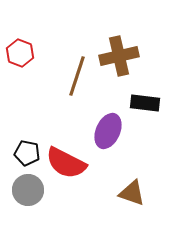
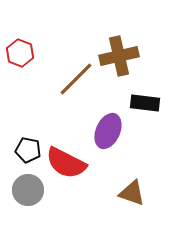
brown line: moved 1 px left, 3 px down; rotated 27 degrees clockwise
black pentagon: moved 1 px right, 3 px up
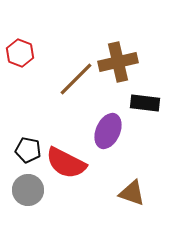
brown cross: moved 1 px left, 6 px down
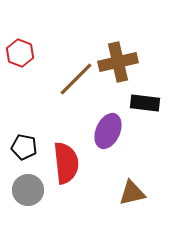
black pentagon: moved 4 px left, 3 px up
red semicircle: rotated 123 degrees counterclockwise
brown triangle: rotated 32 degrees counterclockwise
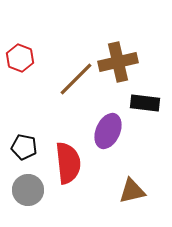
red hexagon: moved 5 px down
red semicircle: moved 2 px right
brown triangle: moved 2 px up
